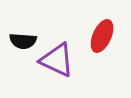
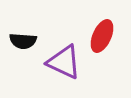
purple triangle: moved 7 px right, 2 px down
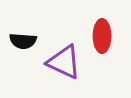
red ellipse: rotated 24 degrees counterclockwise
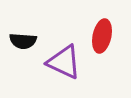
red ellipse: rotated 12 degrees clockwise
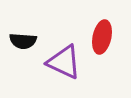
red ellipse: moved 1 px down
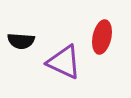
black semicircle: moved 2 px left
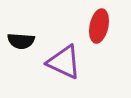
red ellipse: moved 3 px left, 11 px up
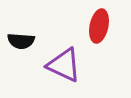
purple triangle: moved 3 px down
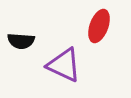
red ellipse: rotated 8 degrees clockwise
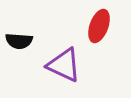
black semicircle: moved 2 px left
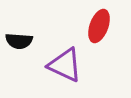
purple triangle: moved 1 px right
